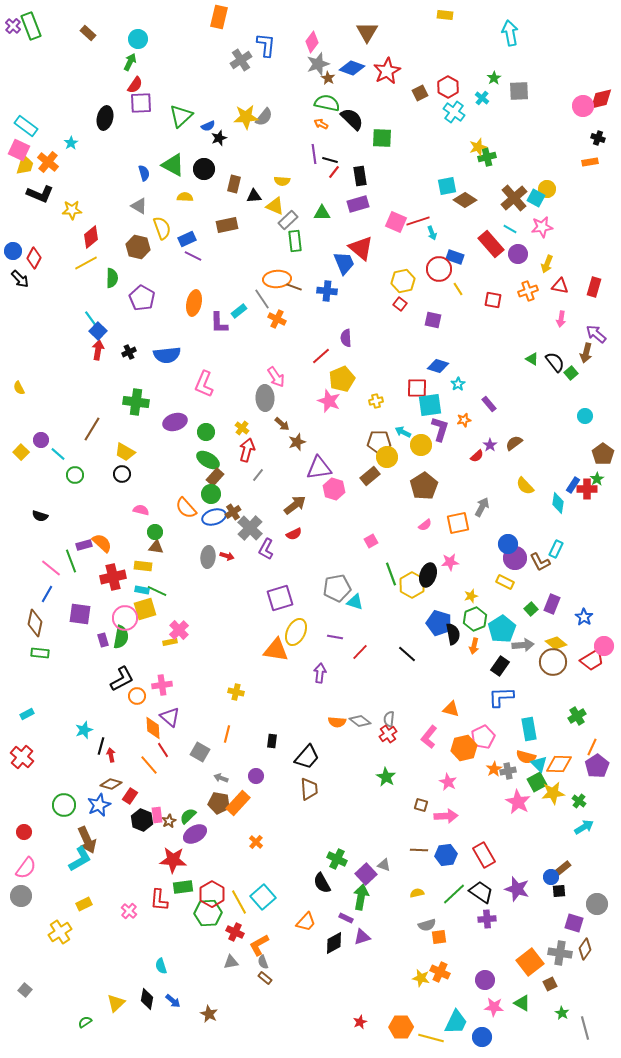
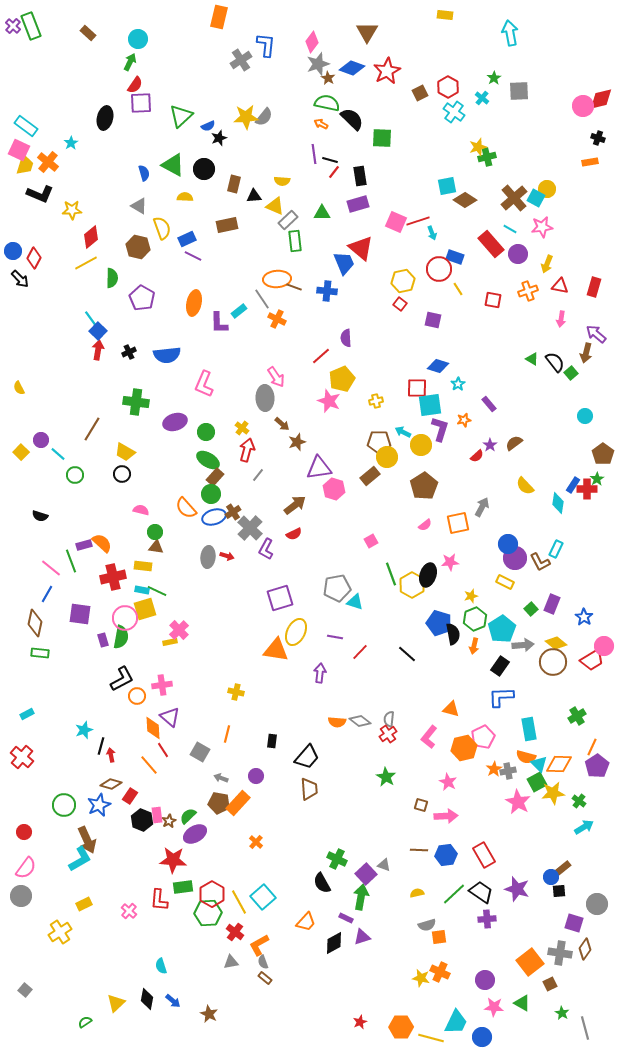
red cross at (235, 932): rotated 12 degrees clockwise
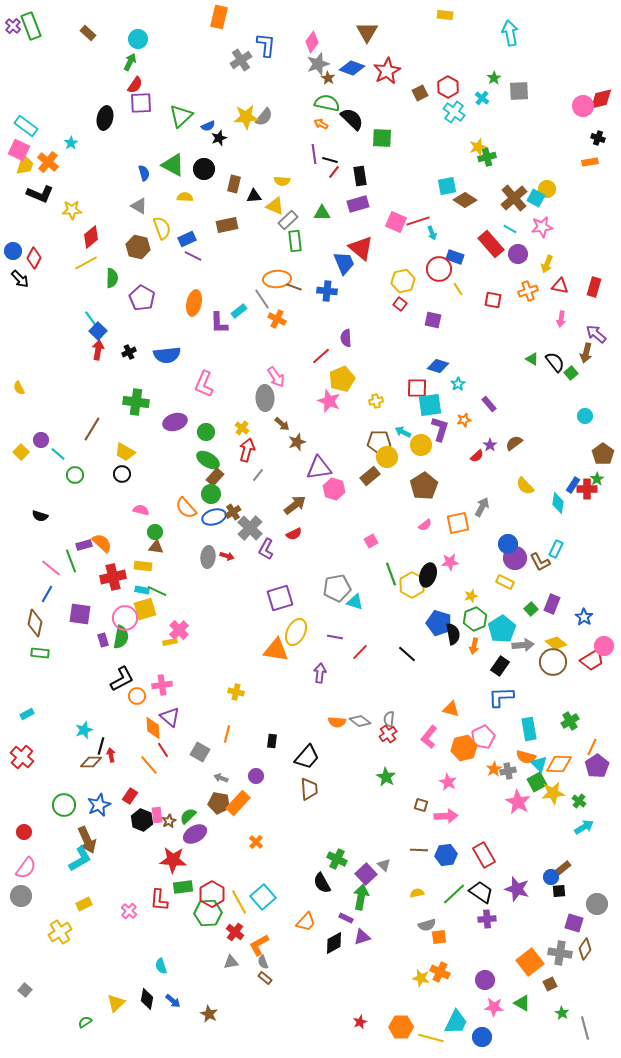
green cross at (577, 716): moved 7 px left, 5 px down
brown diamond at (111, 784): moved 20 px left, 22 px up; rotated 15 degrees counterclockwise
gray triangle at (384, 865): rotated 24 degrees clockwise
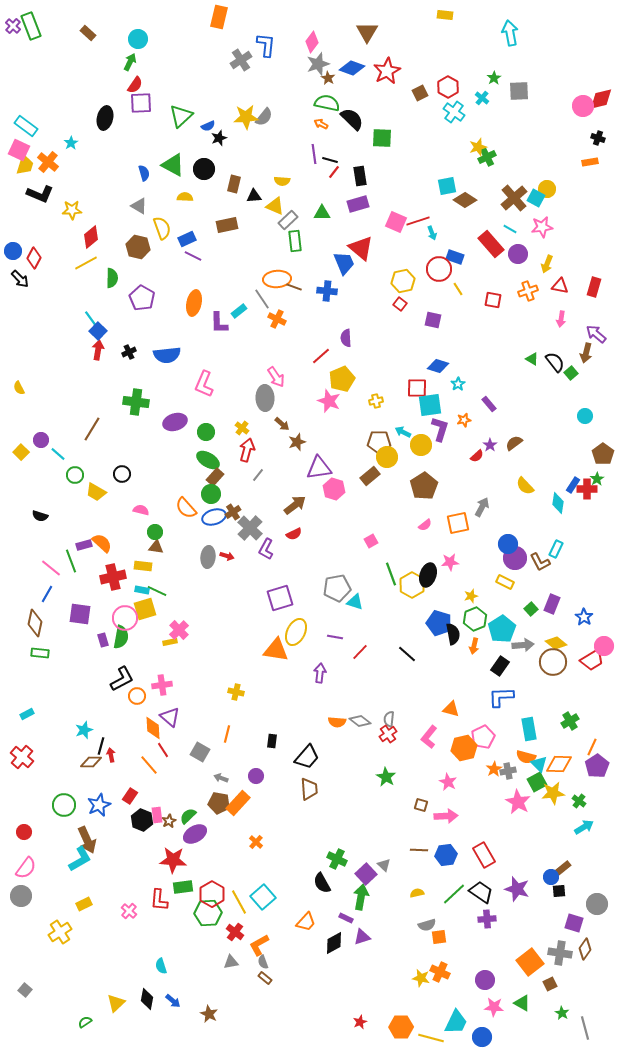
green cross at (487, 157): rotated 12 degrees counterclockwise
yellow trapezoid at (125, 452): moved 29 px left, 40 px down
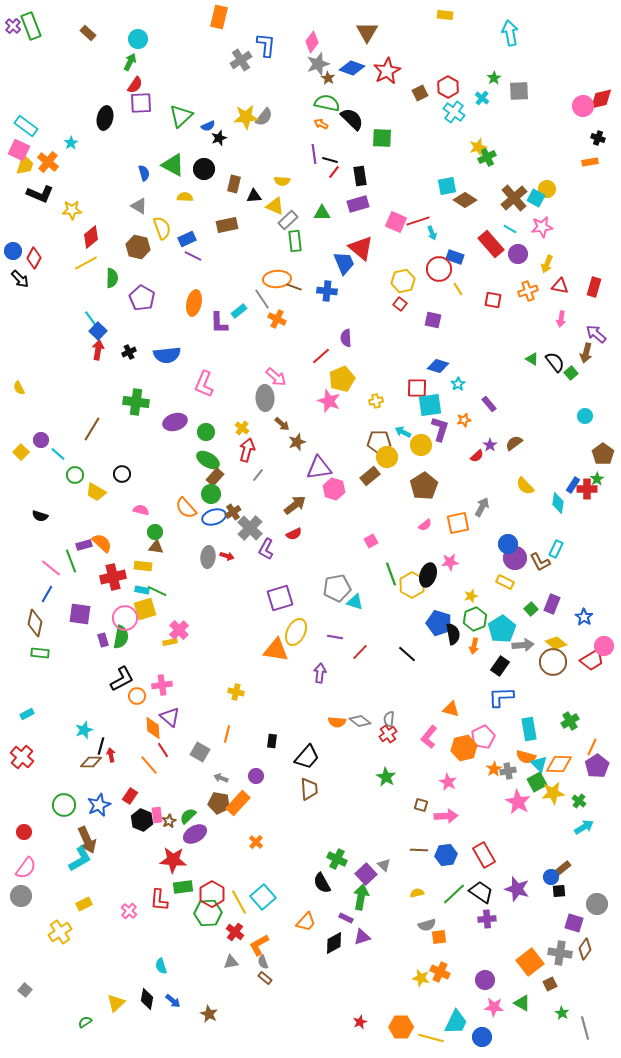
pink arrow at (276, 377): rotated 15 degrees counterclockwise
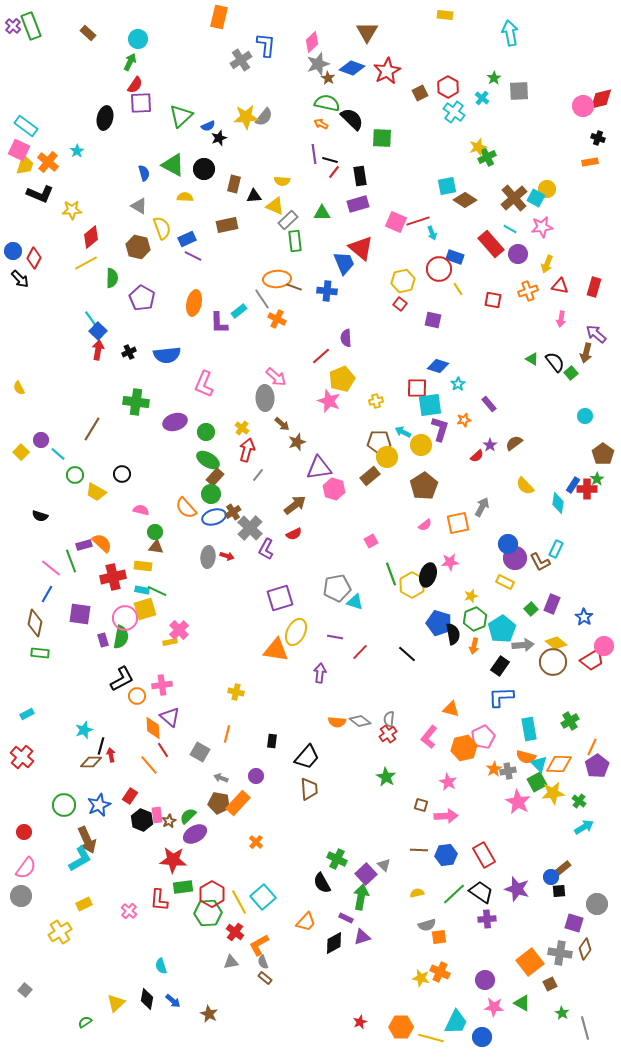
pink diamond at (312, 42): rotated 10 degrees clockwise
cyan star at (71, 143): moved 6 px right, 8 px down
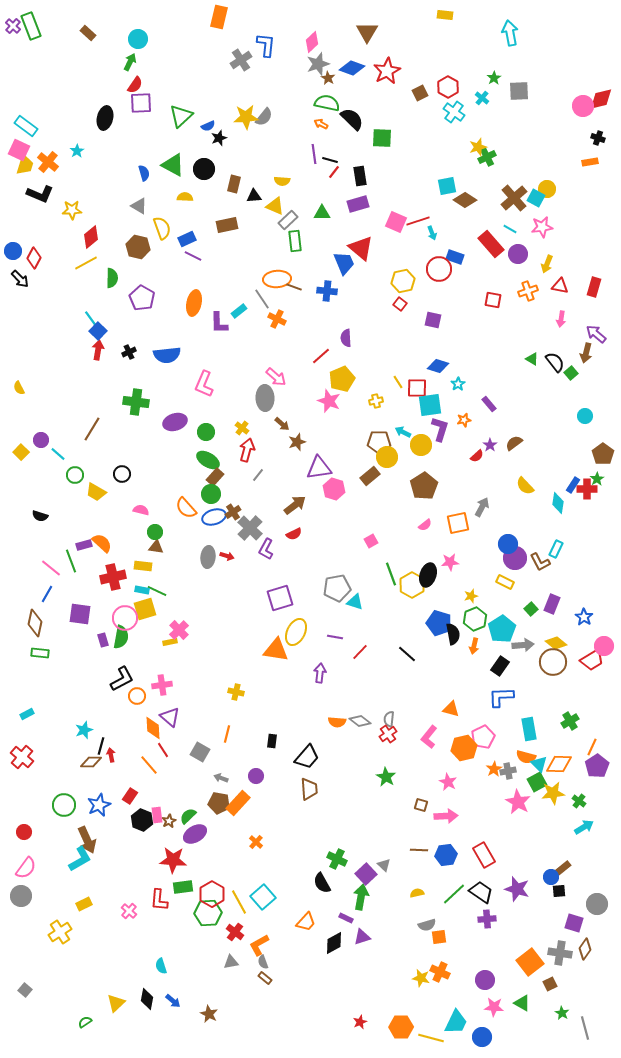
yellow line at (458, 289): moved 60 px left, 93 px down
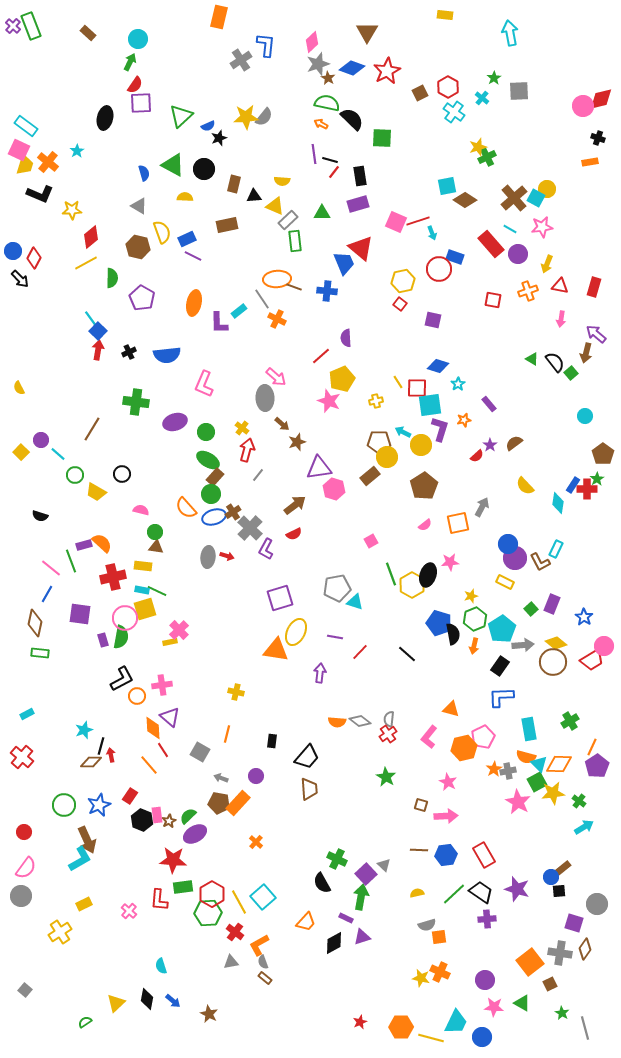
yellow semicircle at (162, 228): moved 4 px down
